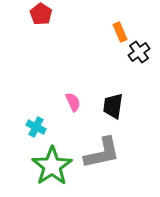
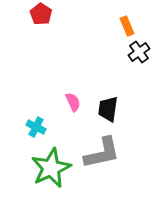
orange rectangle: moved 7 px right, 6 px up
black trapezoid: moved 5 px left, 3 px down
green star: moved 1 px left, 2 px down; rotated 9 degrees clockwise
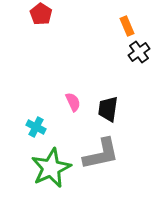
gray L-shape: moved 1 px left, 1 px down
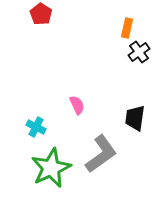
orange rectangle: moved 2 px down; rotated 36 degrees clockwise
pink semicircle: moved 4 px right, 3 px down
black trapezoid: moved 27 px right, 9 px down
gray L-shape: rotated 24 degrees counterclockwise
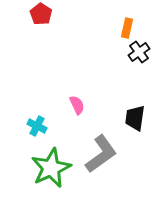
cyan cross: moved 1 px right, 1 px up
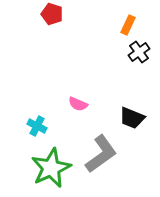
red pentagon: moved 11 px right; rotated 15 degrees counterclockwise
orange rectangle: moved 1 px right, 3 px up; rotated 12 degrees clockwise
pink semicircle: moved 1 px right, 1 px up; rotated 138 degrees clockwise
black trapezoid: moved 3 px left; rotated 76 degrees counterclockwise
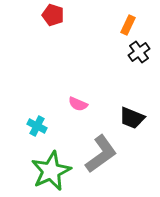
red pentagon: moved 1 px right, 1 px down
green star: moved 3 px down
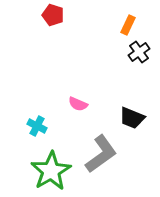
green star: rotated 6 degrees counterclockwise
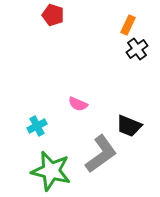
black cross: moved 2 px left, 3 px up
black trapezoid: moved 3 px left, 8 px down
cyan cross: rotated 36 degrees clockwise
green star: rotated 27 degrees counterclockwise
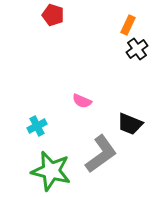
pink semicircle: moved 4 px right, 3 px up
black trapezoid: moved 1 px right, 2 px up
